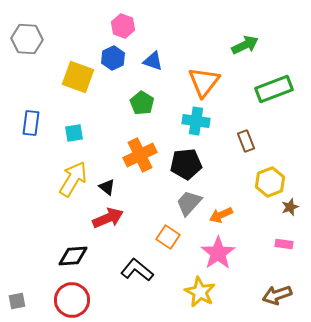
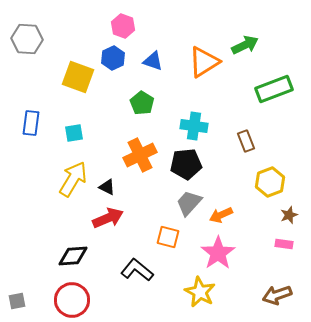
orange triangle: moved 20 px up; rotated 20 degrees clockwise
cyan cross: moved 2 px left, 5 px down
black triangle: rotated 12 degrees counterclockwise
brown star: moved 1 px left, 8 px down
orange square: rotated 20 degrees counterclockwise
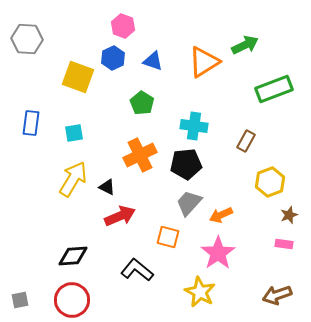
brown rectangle: rotated 50 degrees clockwise
red arrow: moved 12 px right, 2 px up
gray square: moved 3 px right, 1 px up
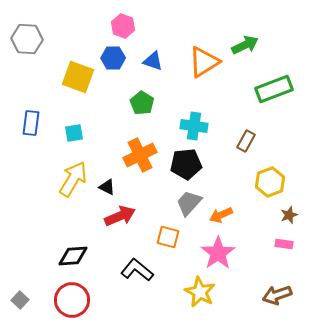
blue hexagon: rotated 25 degrees clockwise
gray square: rotated 36 degrees counterclockwise
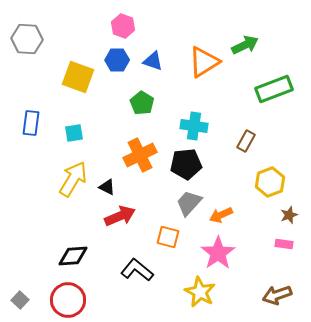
blue hexagon: moved 4 px right, 2 px down
red circle: moved 4 px left
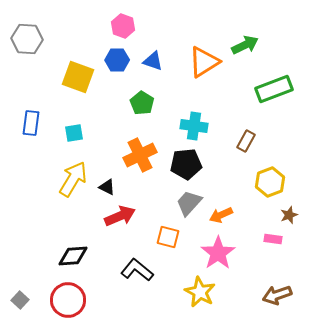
pink rectangle: moved 11 px left, 5 px up
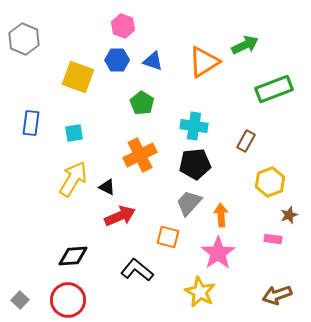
gray hexagon: moved 3 px left; rotated 20 degrees clockwise
black pentagon: moved 9 px right
orange arrow: rotated 110 degrees clockwise
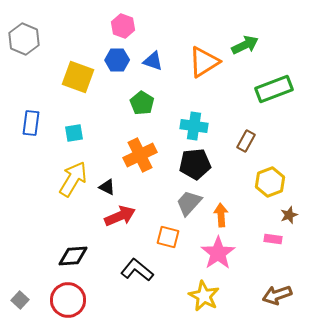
yellow star: moved 4 px right, 4 px down
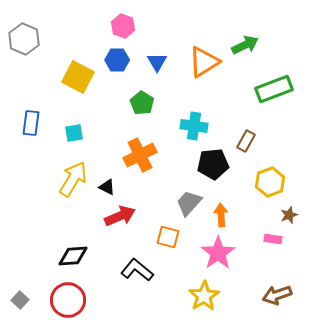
blue triangle: moved 4 px right, 1 px down; rotated 40 degrees clockwise
yellow square: rotated 8 degrees clockwise
black pentagon: moved 18 px right
yellow star: rotated 12 degrees clockwise
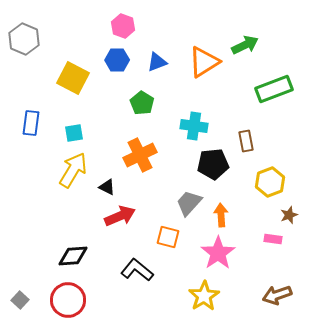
blue triangle: rotated 40 degrees clockwise
yellow square: moved 5 px left, 1 px down
brown rectangle: rotated 40 degrees counterclockwise
yellow arrow: moved 9 px up
